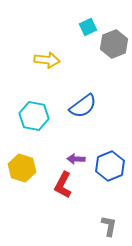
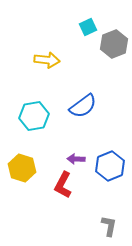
cyan hexagon: rotated 20 degrees counterclockwise
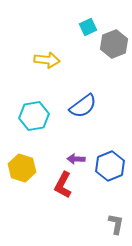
gray L-shape: moved 7 px right, 2 px up
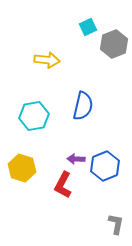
blue semicircle: rotated 40 degrees counterclockwise
blue hexagon: moved 5 px left
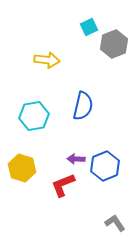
cyan square: moved 1 px right
red L-shape: rotated 40 degrees clockwise
gray L-shape: moved 1 px left, 1 px up; rotated 45 degrees counterclockwise
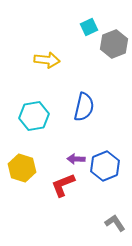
blue semicircle: moved 1 px right, 1 px down
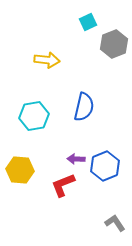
cyan square: moved 1 px left, 5 px up
yellow hexagon: moved 2 px left, 2 px down; rotated 12 degrees counterclockwise
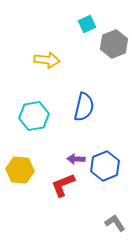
cyan square: moved 1 px left, 2 px down
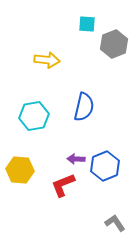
cyan square: rotated 30 degrees clockwise
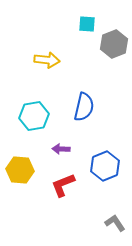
purple arrow: moved 15 px left, 10 px up
